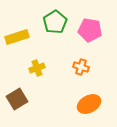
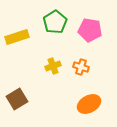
yellow cross: moved 16 px right, 2 px up
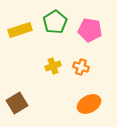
yellow rectangle: moved 3 px right, 7 px up
brown square: moved 4 px down
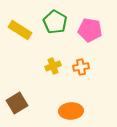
green pentagon: rotated 10 degrees counterclockwise
yellow rectangle: rotated 50 degrees clockwise
orange cross: rotated 28 degrees counterclockwise
orange ellipse: moved 18 px left, 7 px down; rotated 25 degrees clockwise
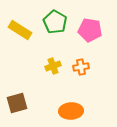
brown square: rotated 15 degrees clockwise
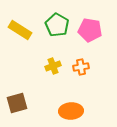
green pentagon: moved 2 px right, 3 px down
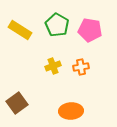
brown square: rotated 20 degrees counterclockwise
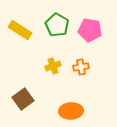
brown square: moved 6 px right, 4 px up
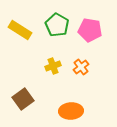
orange cross: rotated 28 degrees counterclockwise
